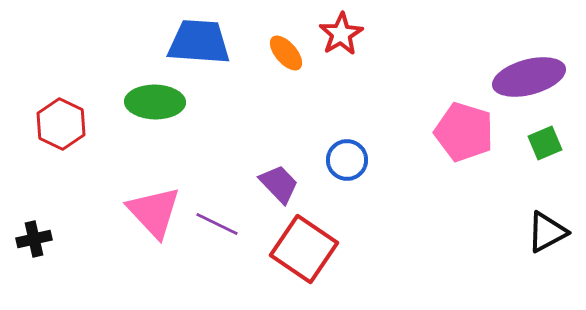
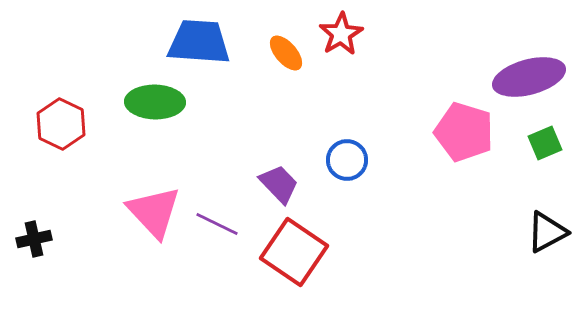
red square: moved 10 px left, 3 px down
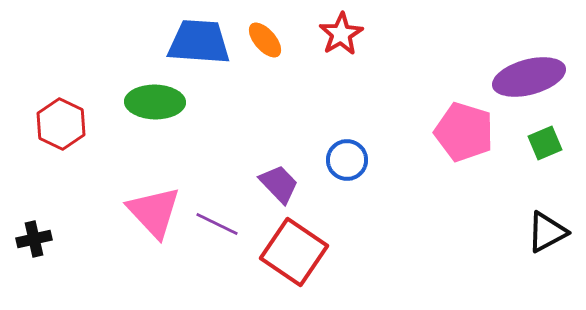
orange ellipse: moved 21 px left, 13 px up
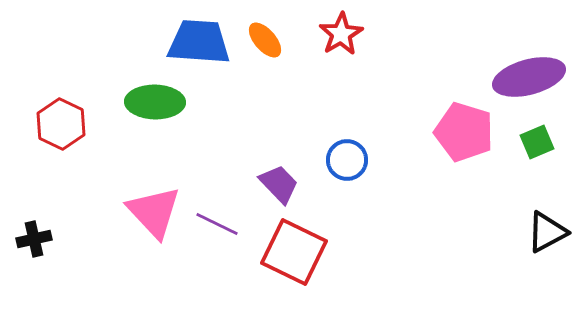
green square: moved 8 px left, 1 px up
red square: rotated 8 degrees counterclockwise
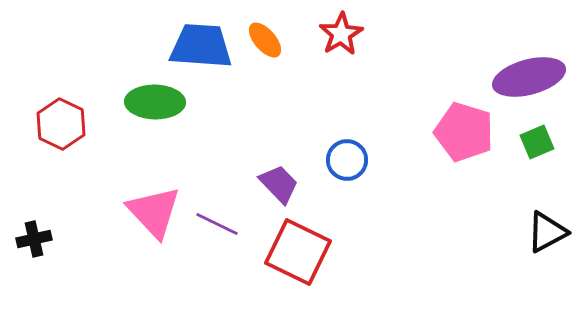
blue trapezoid: moved 2 px right, 4 px down
red square: moved 4 px right
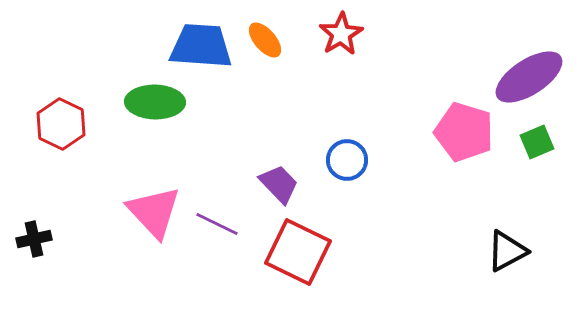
purple ellipse: rotated 18 degrees counterclockwise
black triangle: moved 40 px left, 19 px down
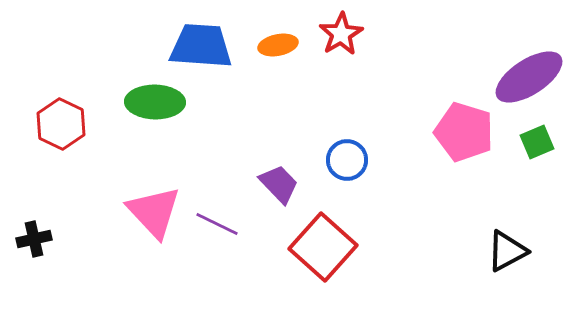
orange ellipse: moved 13 px right, 5 px down; rotated 60 degrees counterclockwise
red square: moved 25 px right, 5 px up; rotated 16 degrees clockwise
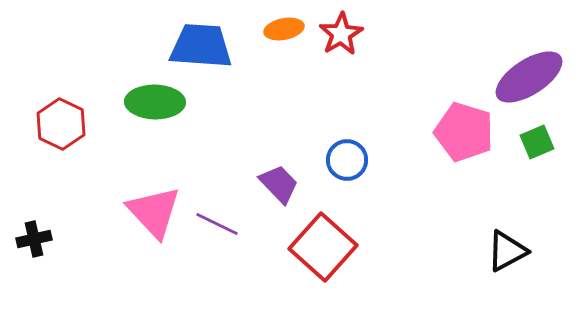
orange ellipse: moved 6 px right, 16 px up
